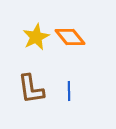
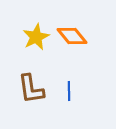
orange diamond: moved 2 px right, 1 px up
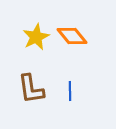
blue line: moved 1 px right
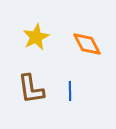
orange diamond: moved 15 px right, 8 px down; rotated 12 degrees clockwise
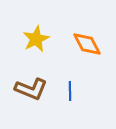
yellow star: moved 2 px down
brown L-shape: rotated 60 degrees counterclockwise
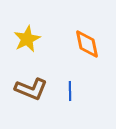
yellow star: moved 9 px left
orange diamond: rotated 16 degrees clockwise
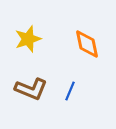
yellow star: moved 1 px right; rotated 8 degrees clockwise
blue line: rotated 24 degrees clockwise
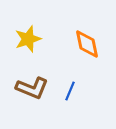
brown L-shape: moved 1 px right, 1 px up
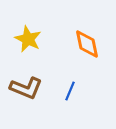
yellow star: rotated 28 degrees counterclockwise
brown L-shape: moved 6 px left
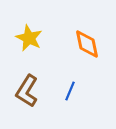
yellow star: moved 1 px right, 1 px up
brown L-shape: moved 1 px right, 3 px down; rotated 100 degrees clockwise
